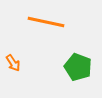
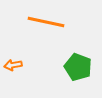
orange arrow: moved 2 px down; rotated 114 degrees clockwise
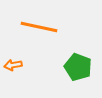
orange line: moved 7 px left, 5 px down
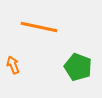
orange arrow: rotated 78 degrees clockwise
